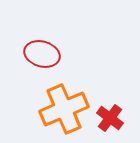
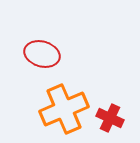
red cross: rotated 12 degrees counterclockwise
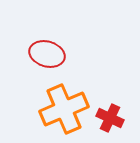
red ellipse: moved 5 px right
